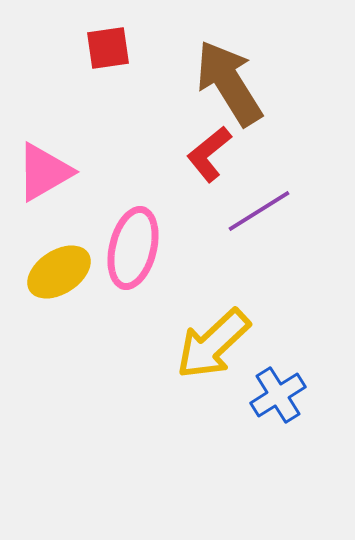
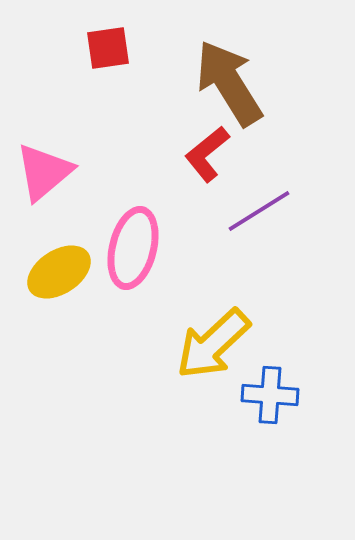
red L-shape: moved 2 px left
pink triangle: rotated 10 degrees counterclockwise
blue cross: moved 8 px left; rotated 36 degrees clockwise
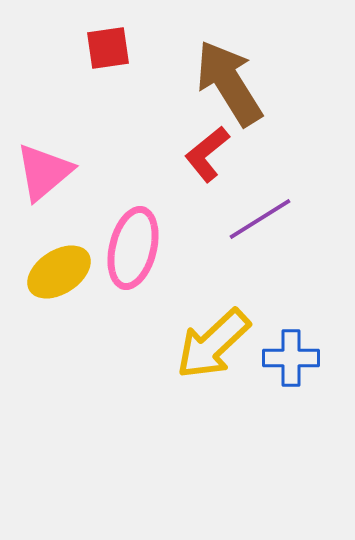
purple line: moved 1 px right, 8 px down
blue cross: moved 21 px right, 37 px up; rotated 4 degrees counterclockwise
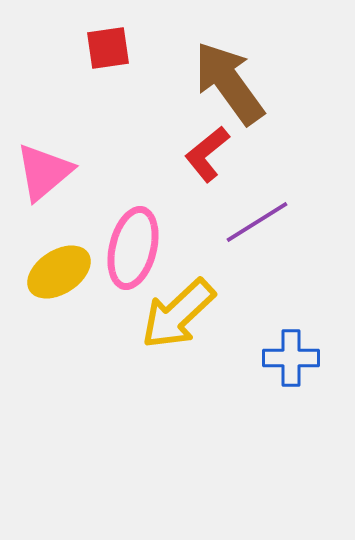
brown arrow: rotated 4 degrees counterclockwise
purple line: moved 3 px left, 3 px down
yellow arrow: moved 35 px left, 30 px up
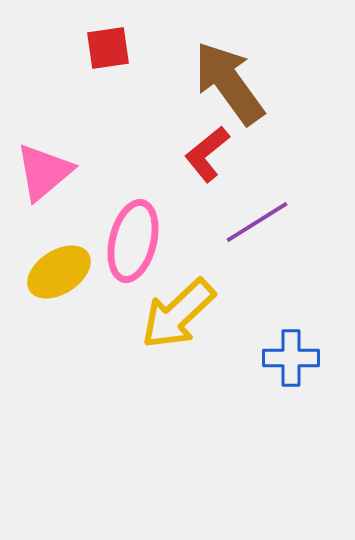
pink ellipse: moved 7 px up
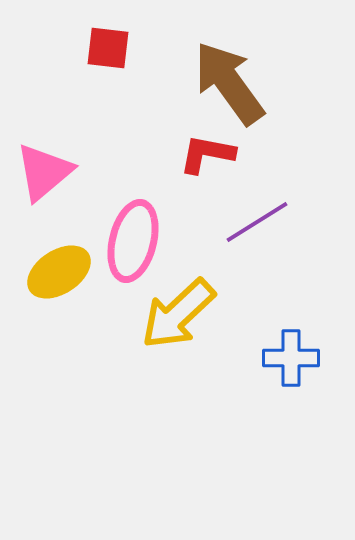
red square: rotated 15 degrees clockwise
red L-shape: rotated 50 degrees clockwise
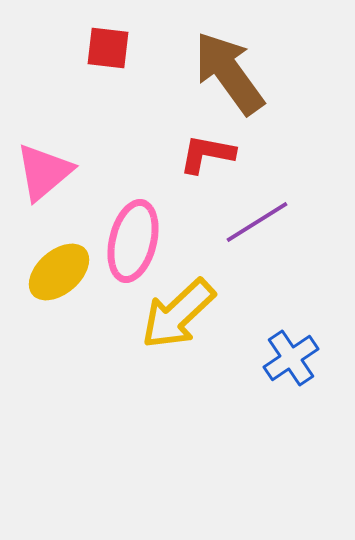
brown arrow: moved 10 px up
yellow ellipse: rotated 8 degrees counterclockwise
blue cross: rotated 34 degrees counterclockwise
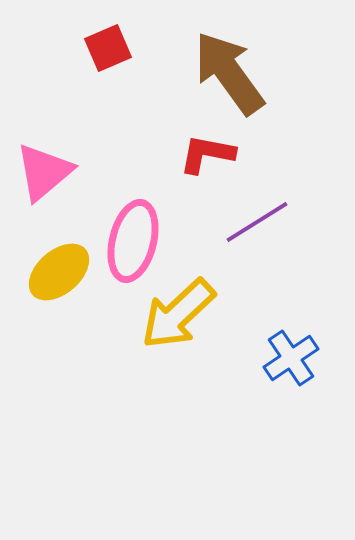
red square: rotated 30 degrees counterclockwise
